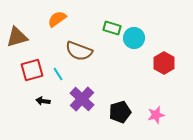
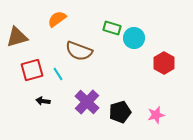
purple cross: moved 5 px right, 3 px down
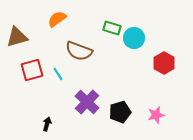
black arrow: moved 4 px right, 23 px down; rotated 96 degrees clockwise
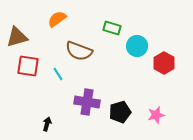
cyan circle: moved 3 px right, 8 px down
red square: moved 4 px left, 4 px up; rotated 25 degrees clockwise
purple cross: rotated 35 degrees counterclockwise
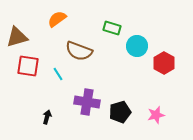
black arrow: moved 7 px up
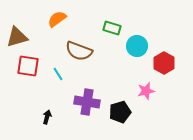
pink star: moved 10 px left, 24 px up
